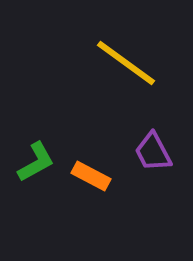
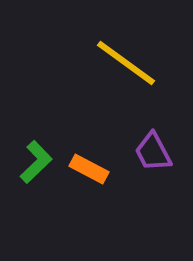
green L-shape: rotated 15 degrees counterclockwise
orange rectangle: moved 2 px left, 7 px up
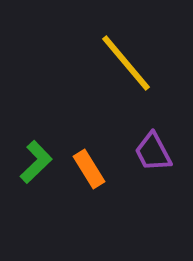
yellow line: rotated 14 degrees clockwise
orange rectangle: rotated 30 degrees clockwise
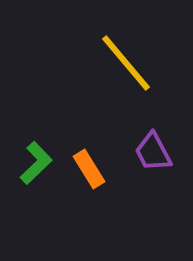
green L-shape: moved 1 px down
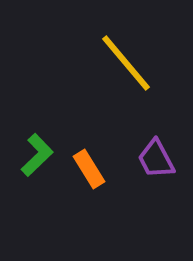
purple trapezoid: moved 3 px right, 7 px down
green L-shape: moved 1 px right, 8 px up
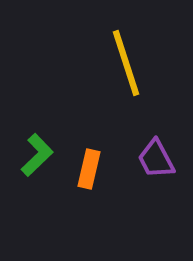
yellow line: rotated 22 degrees clockwise
orange rectangle: rotated 45 degrees clockwise
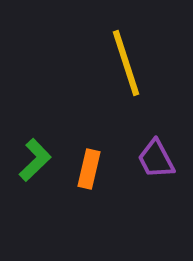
green L-shape: moved 2 px left, 5 px down
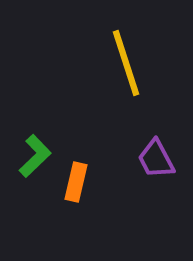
green L-shape: moved 4 px up
orange rectangle: moved 13 px left, 13 px down
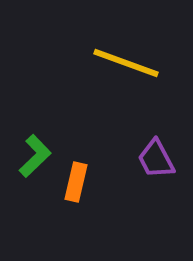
yellow line: rotated 52 degrees counterclockwise
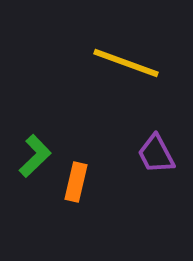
purple trapezoid: moved 5 px up
